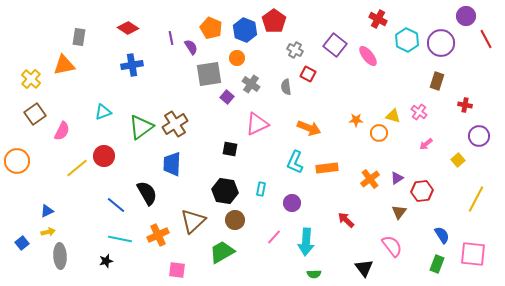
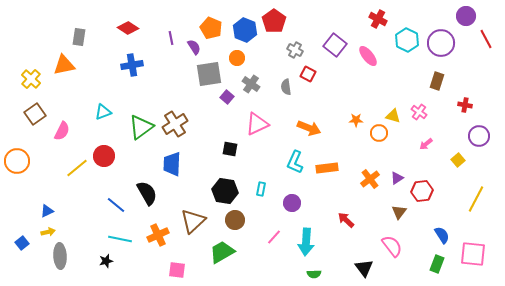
purple semicircle at (191, 47): moved 3 px right
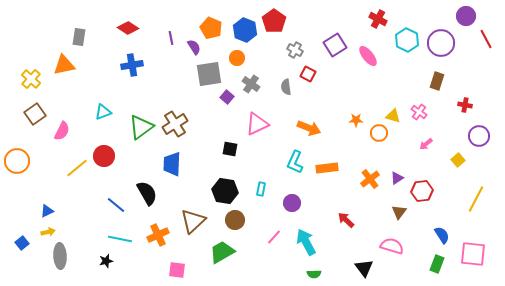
purple square at (335, 45): rotated 20 degrees clockwise
cyan arrow at (306, 242): rotated 148 degrees clockwise
pink semicircle at (392, 246): rotated 35 degrees counterclockwise
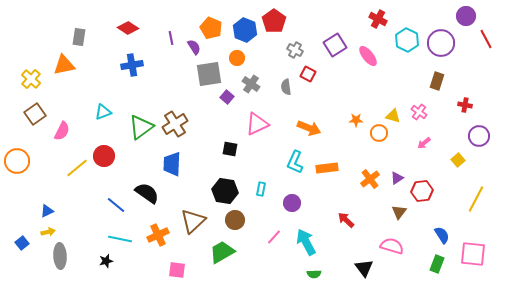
pink arrow at (426, 144): moved 2 px left, 1 px up
black semicircle at (147, 193): rotated 25 degrees counterclockwise
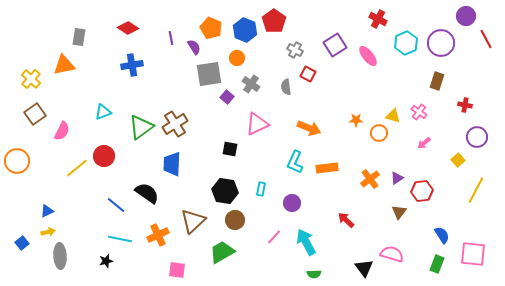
cyan hexagon at (407, 40): moved 1 px left, 3 px down; rotated 10 degrees clockwise
purple circle at (479, 136): moved 2 px left, 1 px down
yellow line at (476, 199): moved 9 px up
pink semicircle at (392, 246): moved 8 px down
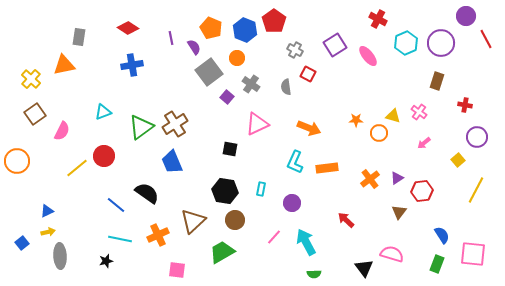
gray square at (209, 74): moved 2 px up; rotated 28 degrees counterclockwise
blue trapezoid at (172, 164): moved 2 px up; rotated 25 degrees counterclockwise
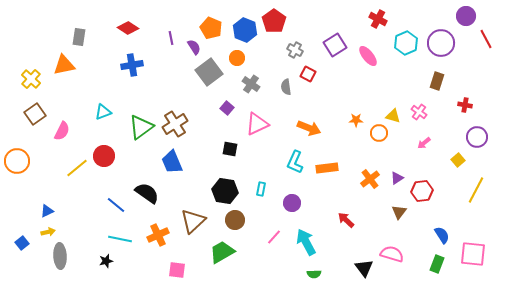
purple square at (227, 97): moved 11 px down
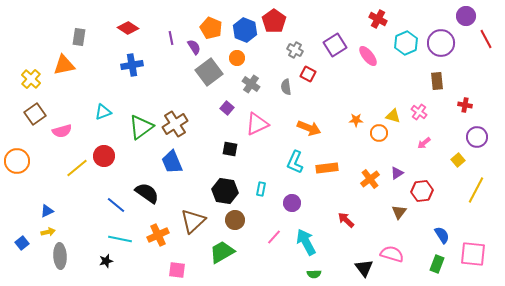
brown rectangle at (437, 81): rotated 24 degrees counterclockwise
pink semicircle at (62, 131): rotated 48 degrees clockwise
purple triangle at (397, 178): moved 5 px up
